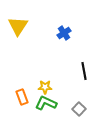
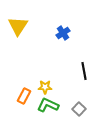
blue cross: moved 1 px left
orange rectangle: moved 2 px right, 1 px up; rotated 49 degrees clockwise
green L-shape: moved 2 px right, 2 px down
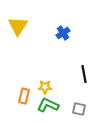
black line: moved 3 px down
orange rectangle: rotated 14 degrees counterclockwise
gray square: rotated 32 degrees counterclockwise
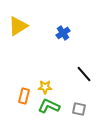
yellow triangle: rotated 25 degrees clockwise
black line: rotated 30 degrees counterclockwise
green L-shape: moved 1 px right, 1 px down
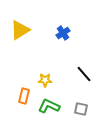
yellow triangle: moved 2 px right, 4 px down
yellow star: moved 7 px up
gray square: moved 2 px right
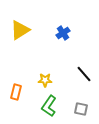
orange rectangle: moved 8 px left, 4 px up
green L-shape: rotated 80 degrees counterclockwise
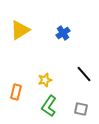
yellow star: rotated 16 degrees counterclockwise
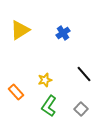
orange rectangle: rotated 56 degrees counterclockwise
gray square: rotated 32 degrees clockwise
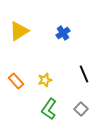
yellow triangle: moved 1 px left, 1 px down
black line: rotated 18 degrees clockwise
orange rectangle: moved 11 px up
green L-shape: moved 3 px down
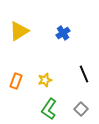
orange rectangle: rotated 63 degrees clockwise
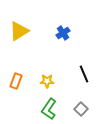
yellow star: moved 2 px right, 1 px down; rotated 16 degrees clockwise
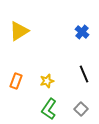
blue cross: moved 19 px right, 1 px up; rotated 16 degrees counterclockwise
yellow star: rotated 16 degrees counterclockwise
